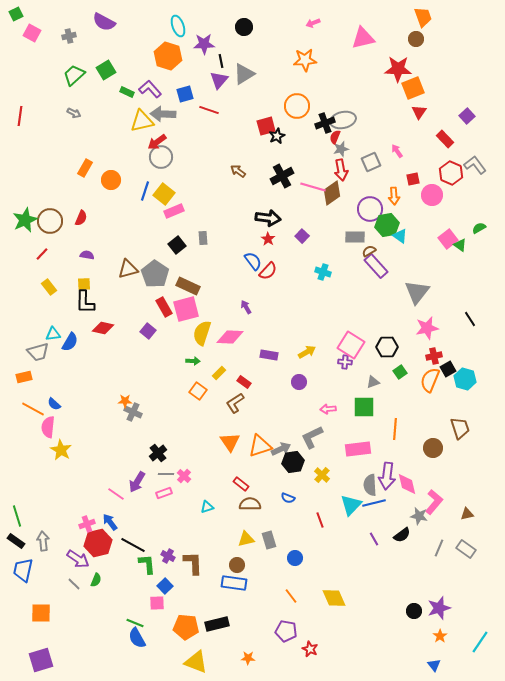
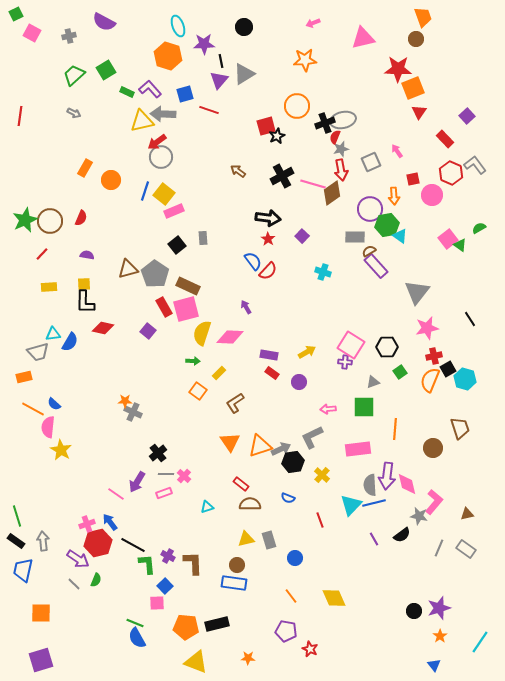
pink line at (313, 187): moved 3 px up
yellow rectangle at (49, 287): rotated 56 degrees counterclockwise
red rectangle at (244, 382): moved 28 px right, 9 px up
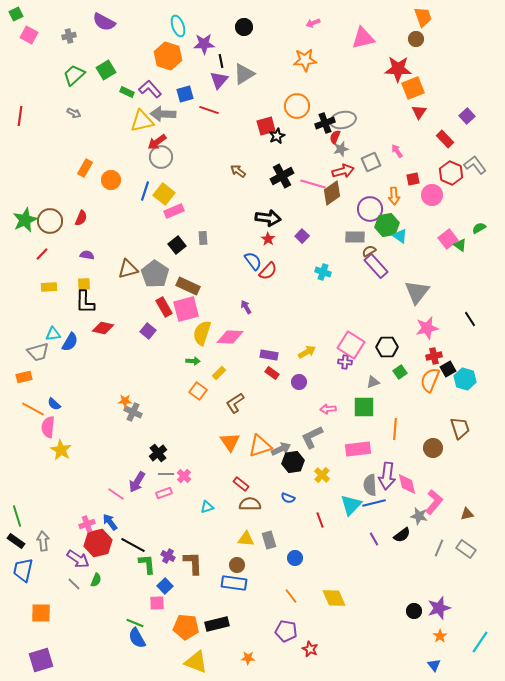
pink square at (32, 33): moved 3 px left, 2 px down
red arrow at (341, 170): moved 2 px right, 1 px down; rotated 95 degrees counterclockwise
yellow triangle at (246, 539): rotated 18 degrees clockwise
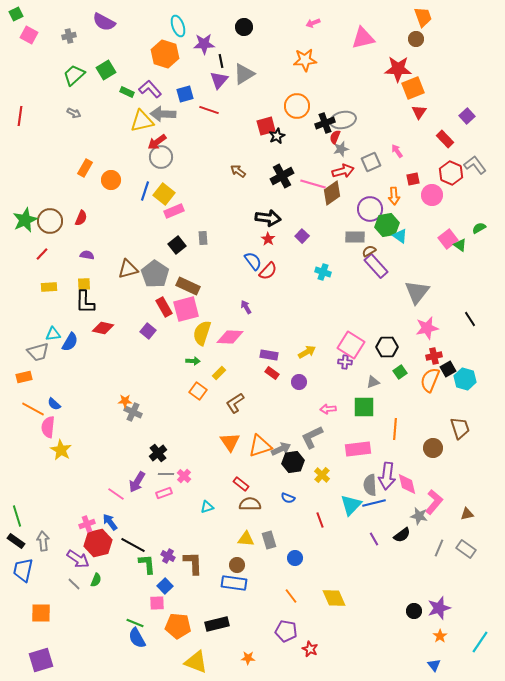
orange hexagon at (168, 56): moved 3 px left, 2 px up
orange pentagon at (186, 627): moved 8 px left, 1 px up
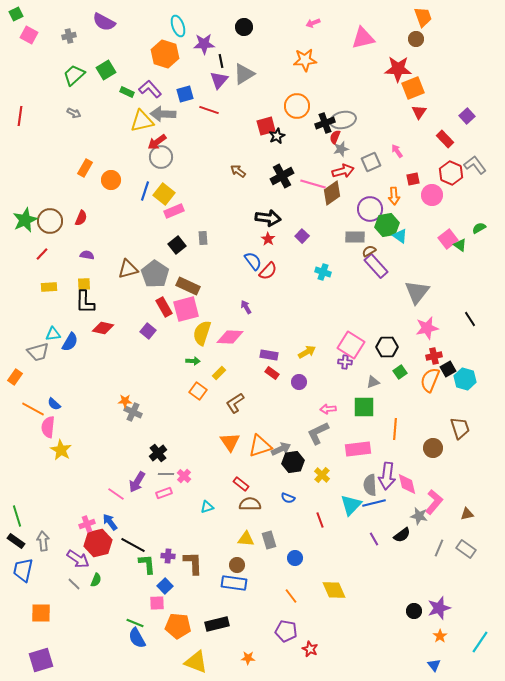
orange rectangle at (24, 377): moved 9 px left; rotated 42 degrees counterclockwise
gray L-shape at (312, 437): moved 6 px right, 4 px up
purple cross at (168, 556): rotated 24 degrees counterclockwise
yellow diamond at (334, 598): moved 8 px up
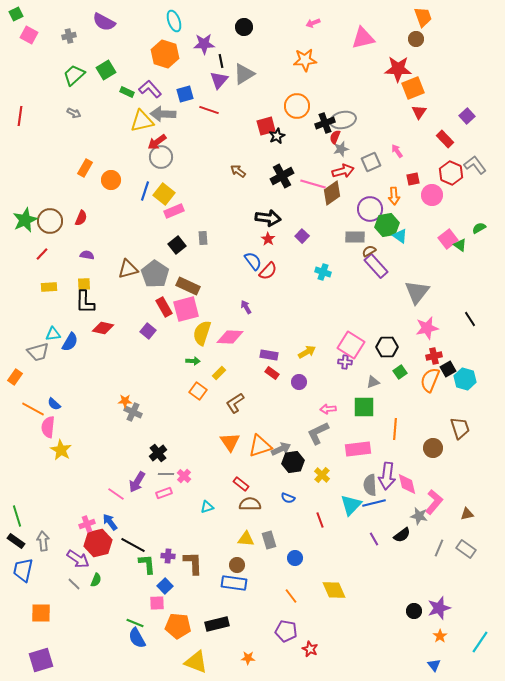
cyan ellipse at (178, 26): moved 4 px left, 5 px up
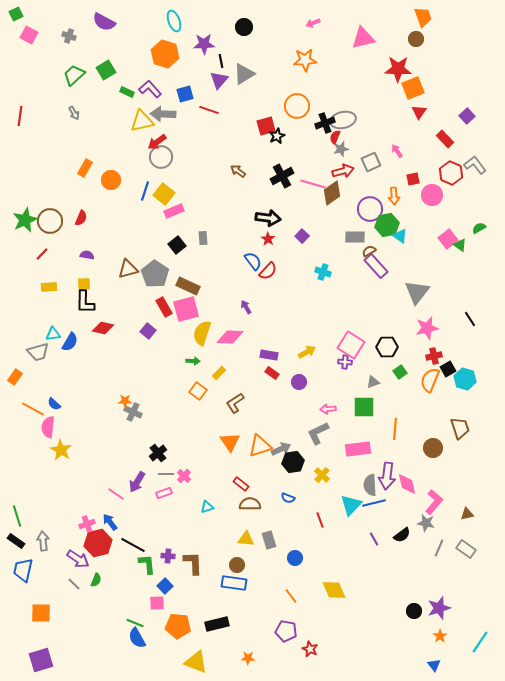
gray cross at (69, 36): rotated 32 degrees clockwise
gray arrow at (74, 113): rotated 32 degrees clockwise
gray star at (419, 516): moved 7 px right, 7 px down
